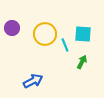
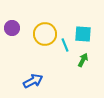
green arrow: moved 1 px right, 2 px up
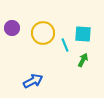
yellow circle: moved 2 px left, 1 px up
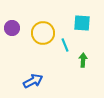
cyan square: moved 1 px left, 11 px up
green arrow: rotated 24 degrees counterclockwise
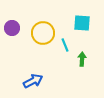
green arrow: moved 1 px left, 1 px up
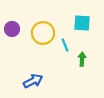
purple circle: moved 1 px down
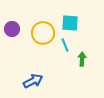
cyan square: moved 12 px left
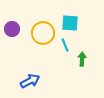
blue arrow: moved 3 px left
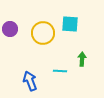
cyan square: moved 1 px down
purple circle: moved 2 px left
cyan line: moved 5 px left, 26 px down; rotated 64 degrees counterclockwise
blue arrow: rotated 84 degrees counterclockwise
